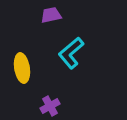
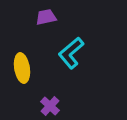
purple trapezoid: moved 5 px left, 2 px down
purple cross: rotated 18 degrees counterclockwise
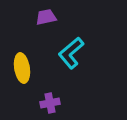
purple cross: moved 3 px up; rotated 36 degrees clockwise
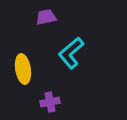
yellow ellipse: moved 1 px right, 1 px down
purple cross: moved 1 px up
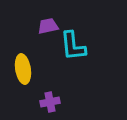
purple trapezoid: moved 2 px right, 9 px down
cyan L-shape: moved 2 px right, 7 px up; rotated 56 degrees counterclockwise
